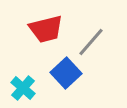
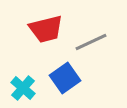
gray line: rotated 24 degrees clockwise
blue square: moved 1 px left, 5 px down; rotated 8 degrees clockwise
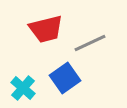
gray line: moved 1 px left, 1 px down
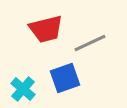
blue square: rotated 16 degrees clockwise
cyan cross: moved 1 px down
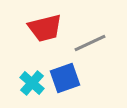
red trapezoid: moved 1 px left, 1 px up
cyan cross: moved 9 px right, 6 px up
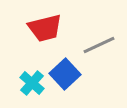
gray line: moved 9 px right, 2 px down
blue square: moved 4 px up; rotated 24 degrees counterclockwise
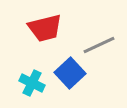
blue square: moved 5 px right, 1 px up
cyan cross: rotated 15 degrees counterclockwise
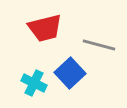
gray line: rotated 40 degrees clockwise
cyan cross: moved 2 px right
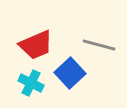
red trapezoid: moved 9 px left, 17 px down; rotated 9 degrees counterclockwise
cyan cross: moved 3 px left
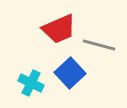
red trapezoid: moved 23 px right, 16 px up
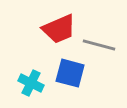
blue square: rotated 32 degrees counterclockwise
